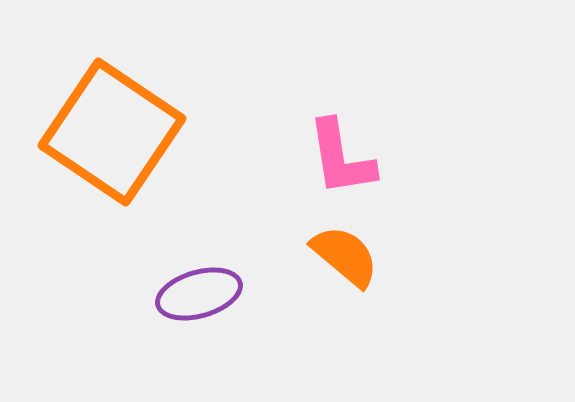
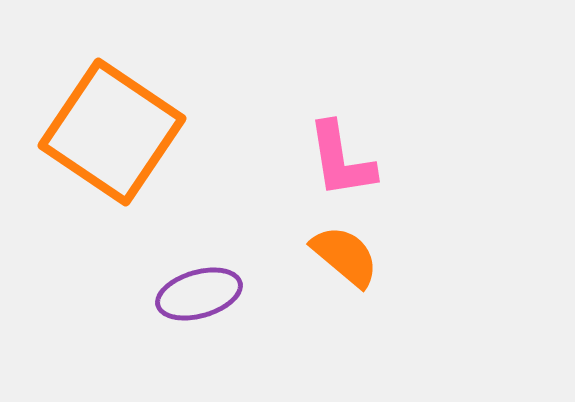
pink L-shape: moved 2 px down
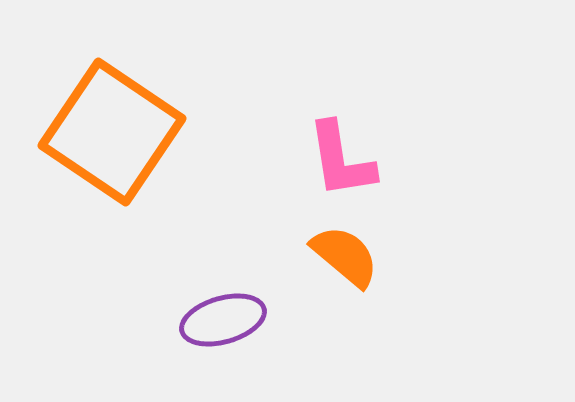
purple ellipse: moved 24 px right, 26 px down
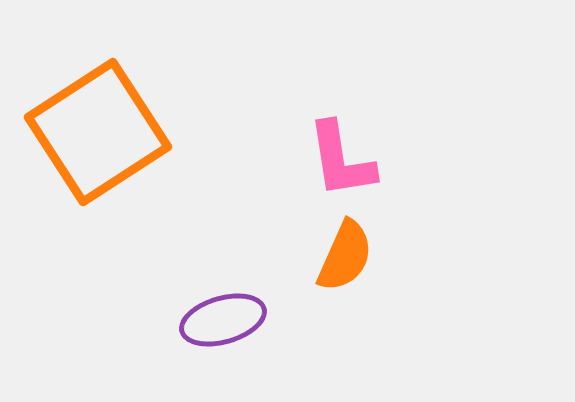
orange square: moved 14 px left; rotated 23 degrees clockwise
orange semicircle: rotated 74 degrees clockwise
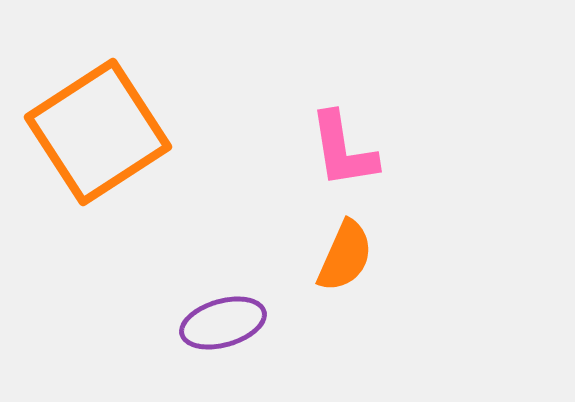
pink L-shape: moved 2 px right, 10 px up
purple ellipse: moved 3 px down
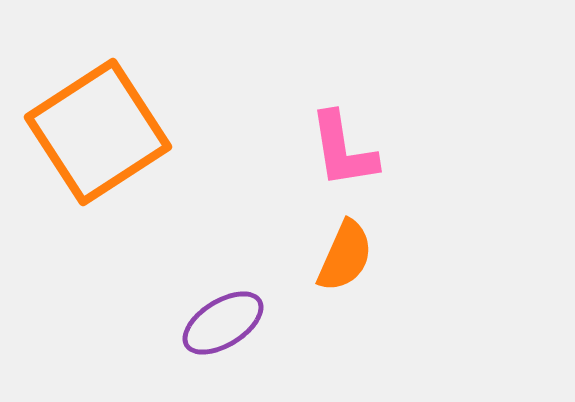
purple ellipse: rotated 16 degrees counterclockwise
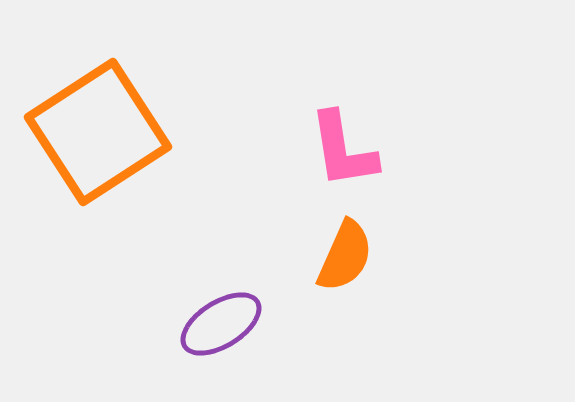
purple ellipse: moved 2 px left, 1 px down
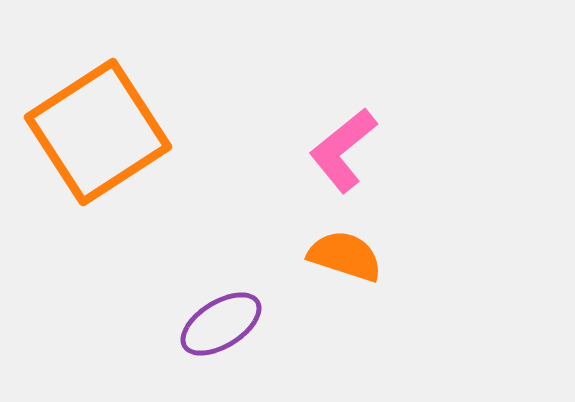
pink L-shape: rotated 60 degrees clockwise
orange semicircle: rotated 96 degrees counterclockwise
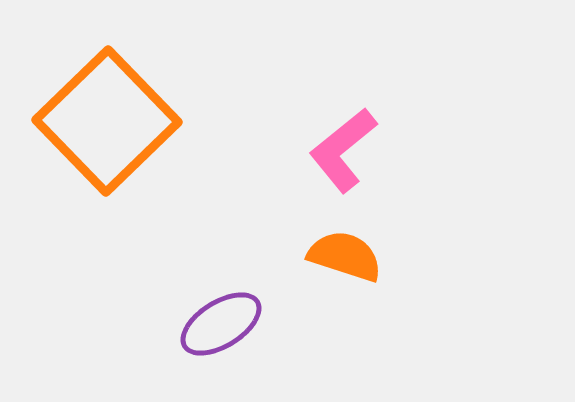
orange square: moved 9 px right, 11 px up; rotated 11 degrees counterclockwise
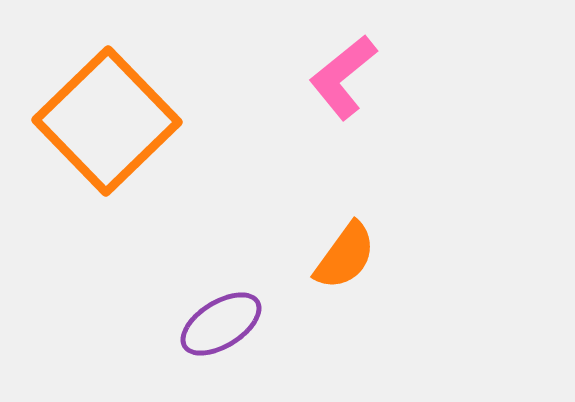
pink L-shape: moved 73 px up
orange semicircle: rotated 108 degrees clockwise
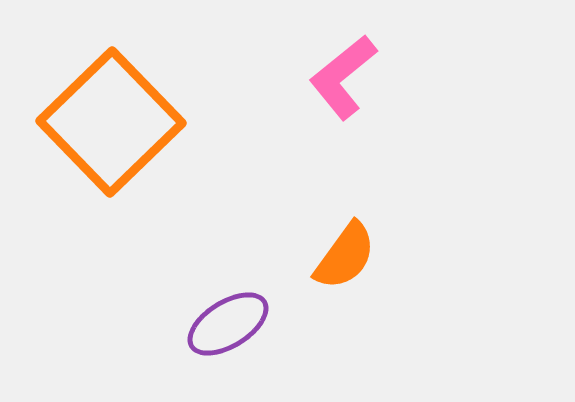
orange square: moved 4 px right, 1 px down
purple ellipse: moved 7 px right
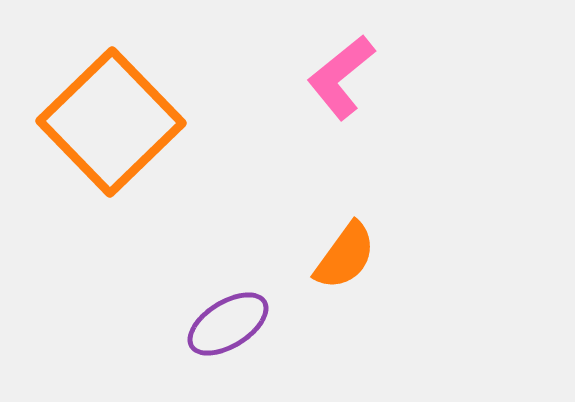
pink L-shape: moved 2 px left
